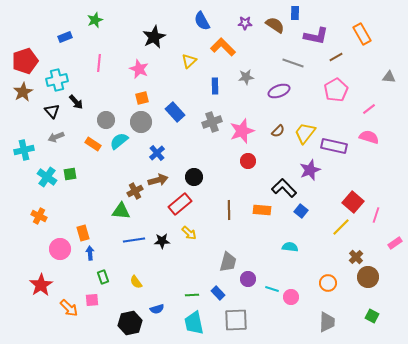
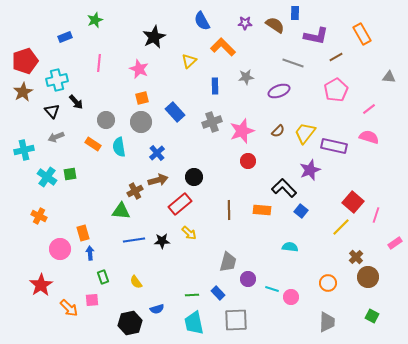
cyan semicircle at (119, 141): moved 6 px down; rotated 60 degrees counterclockwise
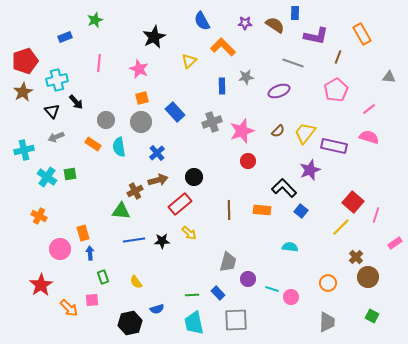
brown line at (336, 57): moved 2 px right; rotated 40 degrees counterclockwise
blue rectangle at (215, 86): moved 7 px right
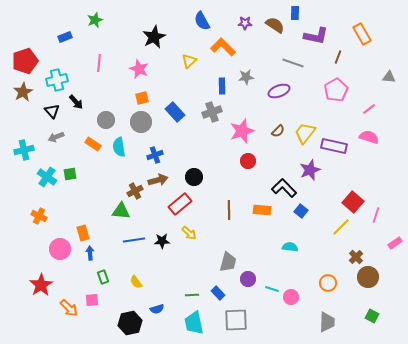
gray cross at (212, 122): moved 10 px up
blue cross at (157, 153): moved 2 px left, 2 px down; rotated 21 degrees clockwise
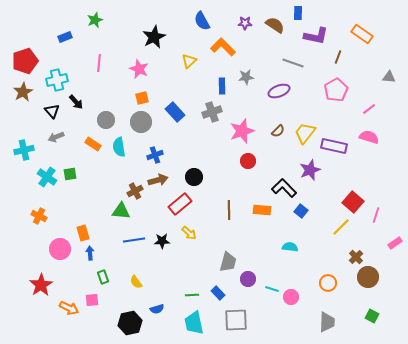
blue rectangle at (295, 13): moved 3 px right
orange rectangle at (362, 34): rotated 25 degrees counterclockwise
orange arrow at (69, 308): rotated 18 degrees counterclockwise
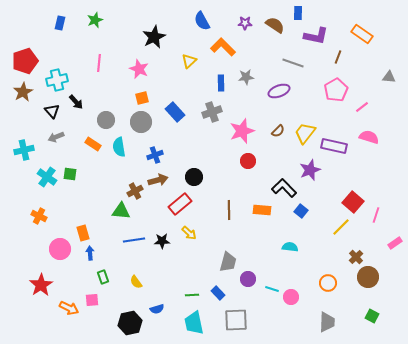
blue rectangle at (65, 37): moved 5 px left, 14 px up; rotated 56 degrees counterclockwise
blue rectangle at (222, 86): moved 1 px left, 3 px up
pink line at (369, 109): moved 7 px left, 2 px up
green square at (70, 174): rotated 16 degrees clockwise
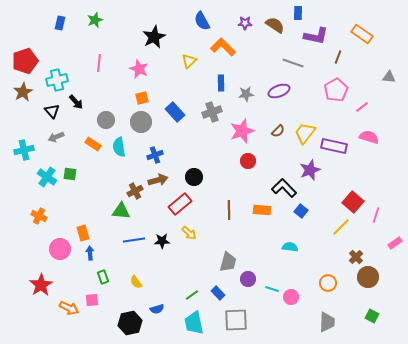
gray star at (246, 77): moved 17 px down
green line at (192, 295): rotated 32 degrees counterclockwise
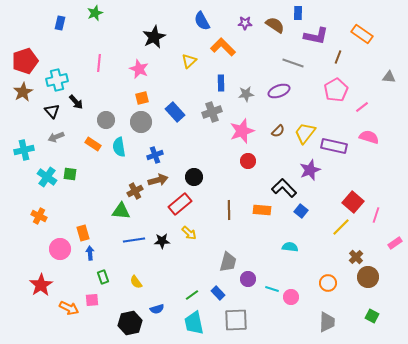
green star at (95, 20): moved 7 px up
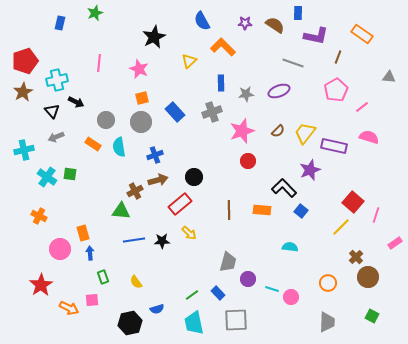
black arrow at (76, 102): rotated 21 degrees counterclockwise
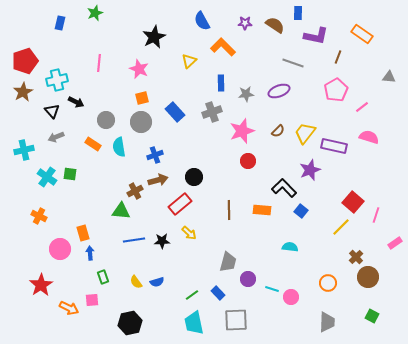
blue semicircle at (157, 309): moved 27 px up
